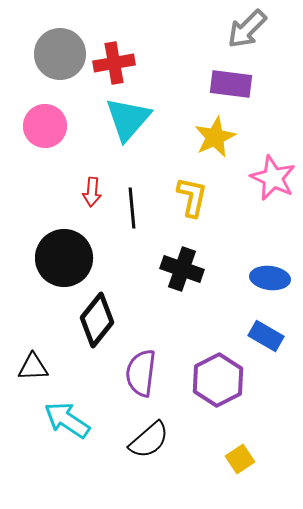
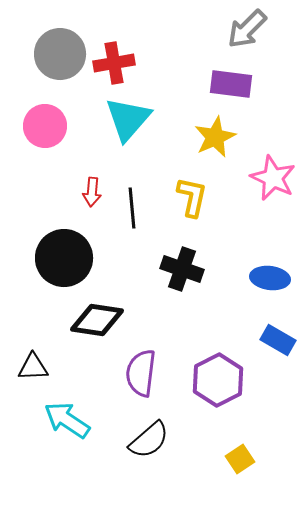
black diamond: rotated 60 degrees clockwise
blue rectangle: moved 12 px right, 4 px down
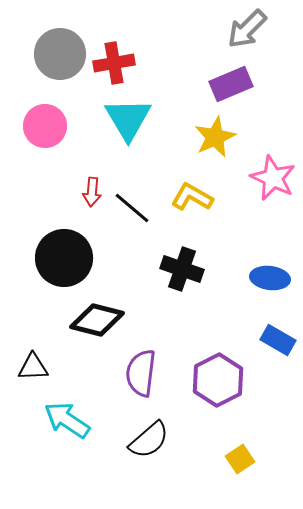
purple rectangle: rotated 30 degrees counterclockwise
cyan triangle: rotated 12 degrees counterclockwise
yellow L-shape: rotated 72 degrees counterclockwise
black line: rotated 45 degrees counterclockwise
black diamond: rotated 6 degrees clockwise
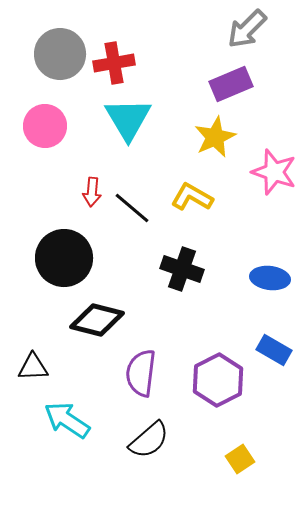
pink star: moved 1 px right, 6 px up; rotated 6 degrees counterclockwise
blue rectangle: moved 4 px left, 10 px down
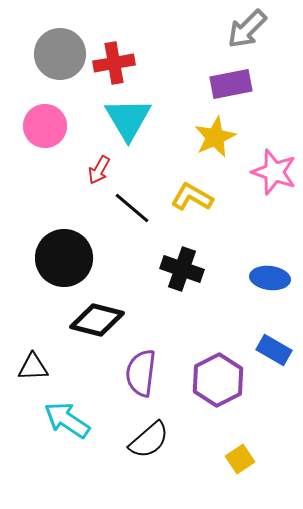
purple rectangle: rotated 12 degrees clockwise
red arrow: moved 7 px right, 22 px up; rotated 24 degrees clockwise
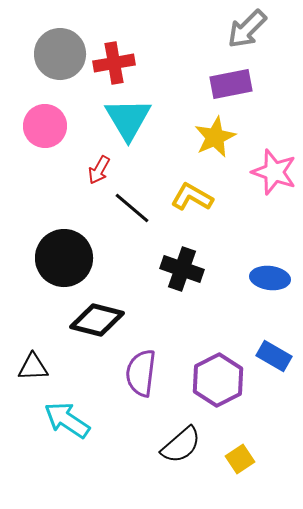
blue rectangle: moved 6 px down
black semicircle: moved 32 px right, 5 px down
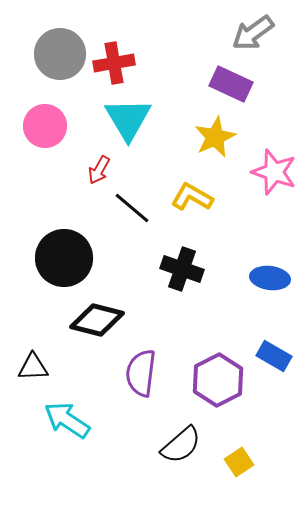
gray arrow: moved 6 px right, 4 px down; rotated 9 degrees clockwise
purple rectangle: rotated 36 degrees clockwise
yellow square: moved 1 px left, 3 px down
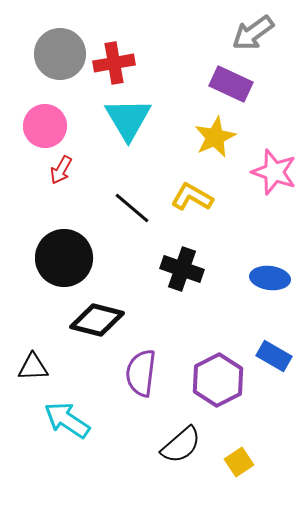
red arrow: moved 38 px left
